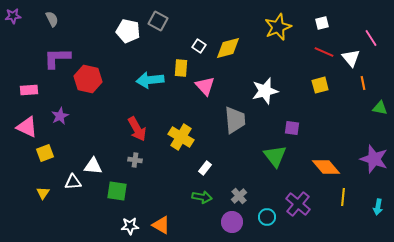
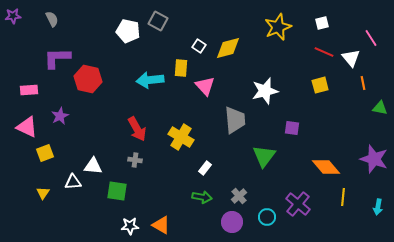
green triangle at (275, 156): moved 11 px left; rotated 15 degrees clockwise
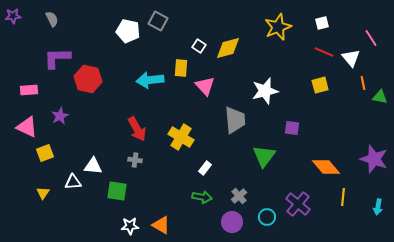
green triangle at (380, 108): moved 11 px up
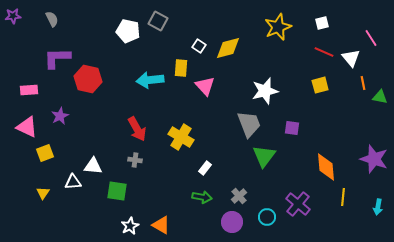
gray trapezoid at (235, 120): moved 14 px right, 4 px down; rotated 16 degrees counterclockwise
orange diamond at (326, 167): rotated 36 degrees clockwise
white star at (130, 226): rotated 24 degrees counterclockwise
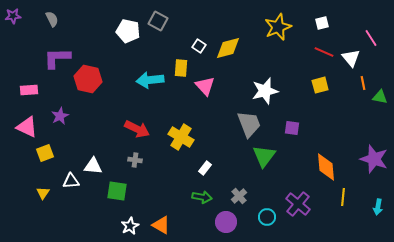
red arrow at (137, 129): rotated 35 degrees counterclockwise
white triangle at (73, 182): moved 2 px left, 1 px up
purple circle at (232, 222): moved 6 px left
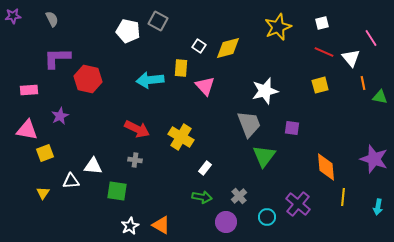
pink triangle at (27, 127): moved 3 px down; rotated 15 degrees counterclockwise
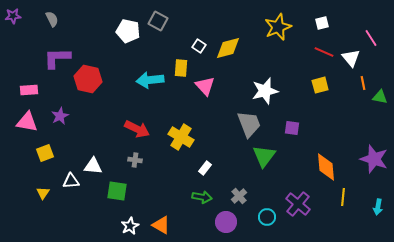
pink triangle at (27, 130): moved 8 px up
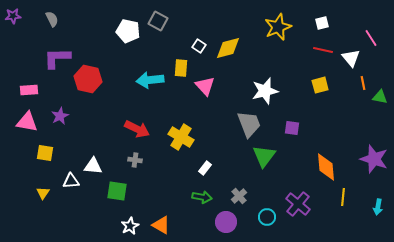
red line at (324, 52): moved 1 px left, 2 px up; rotated 12 degrees counterclockwise
yellow square at (45, 153): rotated 30 degrees clockwise
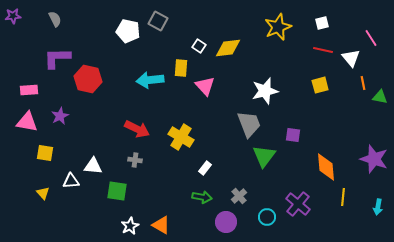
gray semicircle at (52, 19): moved 3 px right
yellow diamond at (228, 48): rotated 8 degrees clockwise
purple square at (292, 128): moved 1 px right, 7 px down
yellow triangle at (43, 193): rotated 16 degrees counterclockwise
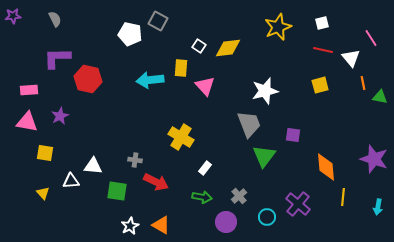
white pentagon at (128, 31): moved 2 px right, 3 px down
red arrow at (137, 129): moved 19 px right, 53 px down
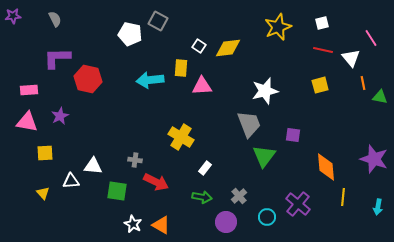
pink triangle at (205, 86): moved 3 px left; rotated 50 degrees counterclockwise
yellow square at (45, 153): rotated 12 degrees counterclockwise
white star at (130, 226): moved 3 px right, 2 px up; rotated 18 degrees counterclockwise
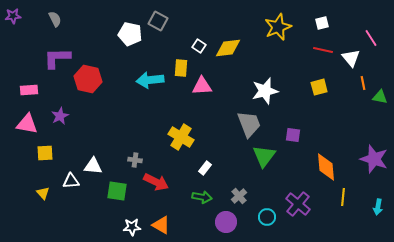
yellow square at (320, 85): moved 1 px left, 2 px down
pink triangle at (27, 122): moved 2 px down
white star at (133, 224): moved 1 px left, 3 px down; rotated 30 degrees counterclockwise
